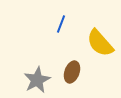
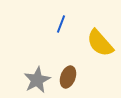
brown ellipse: moved 4 px left, 5 px down
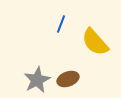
yellow semicircle: moved 5 px left, 1 px up
brown ellipse: moved 2 px down; rotated 50 degrees clockwise
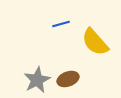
blue line: rotated 54 degrees clockwise
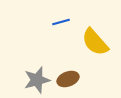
blue line: moved 2 px up
gray star: rotated 12 degrees clockwise
